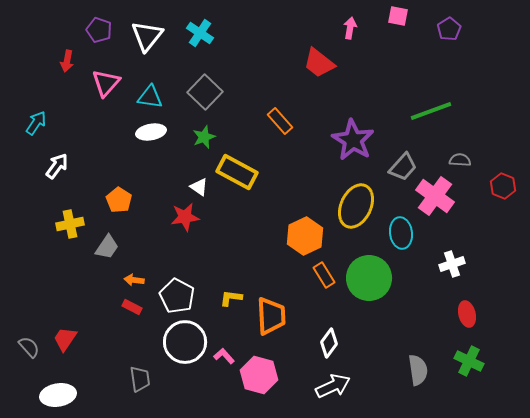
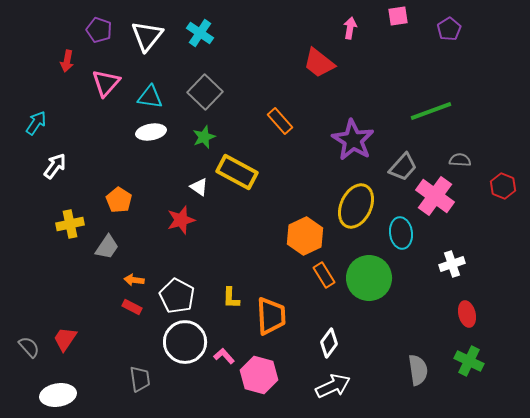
pink square at (398, 16): rotated 20 degrees counterclockwise
white arrow at (57, 166): moved 2 px left
red star at (185, 217): moved 4 px left, 3 px down; rotated 8 degrees counterclockwise
yellow L-shape at (231, 298): rotated 95 degrees counterclockwise
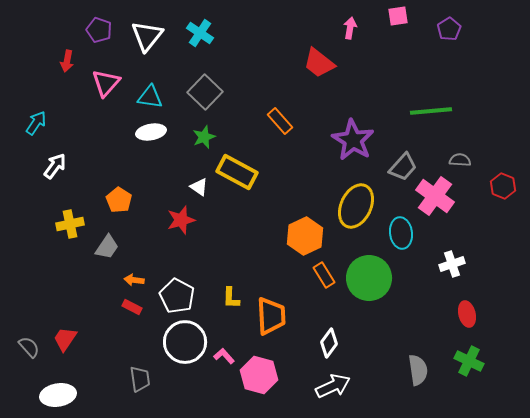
green line at (431, 111): rotated 15 degrees clockwise
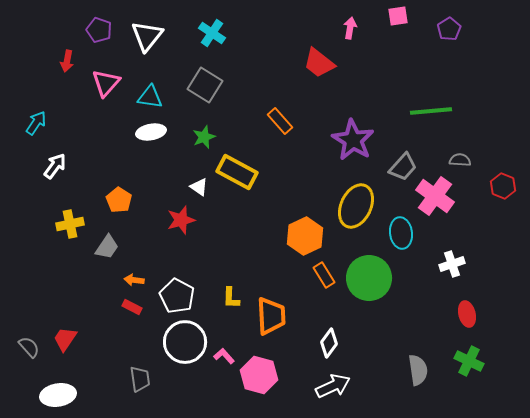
cyan cross at (200, 33): moved 12 px right
gray square at (205, 92): moved 7 px up; rotated 12 degrees counterclockwise
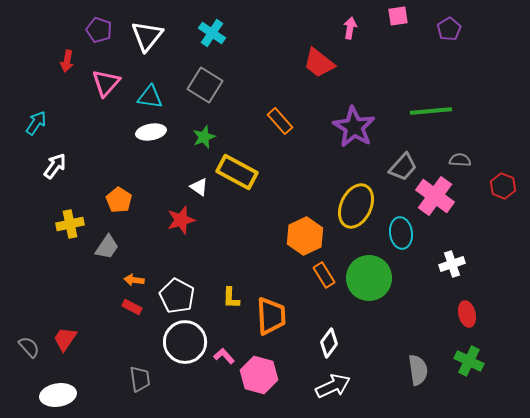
purple star at (353, 140): moved 1 px right, 13 px up
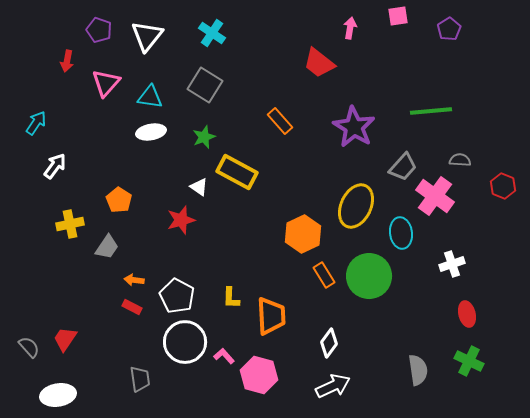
orange hexagon at (305, 236): moved 2 px left, 2 px up
green circle at (369, 278): moved 2 px up
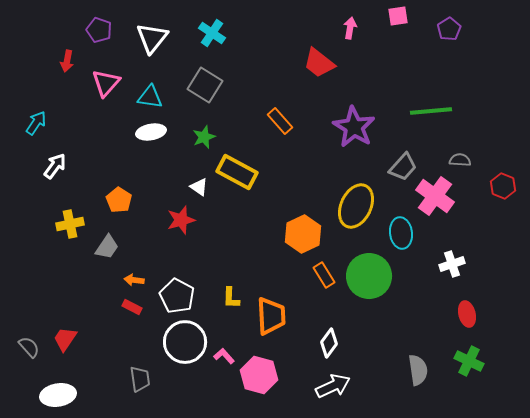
white triangle at (147, 36): moved 5 px right, 2 px down
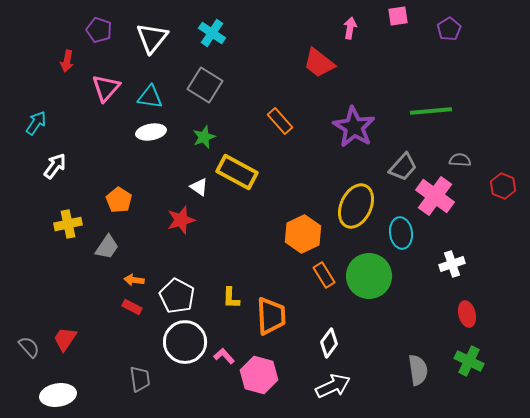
pink triangle at (106, 83): moved 5 px down
yellow cross at (70, 224): moved 2 px left
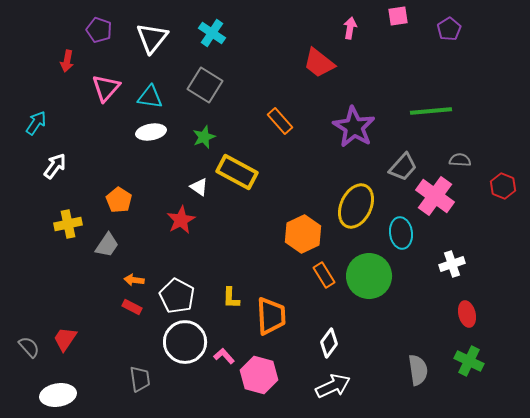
red star at (181, 220): rotated 12 degrees counterclockwise
gray trapezoid at (107, 247): moved 2 px up
